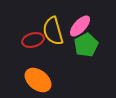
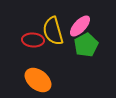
red ellipse: rotated 20 degrees clockwise
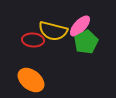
yellow semicircle: rotated 60 degrees counterclockwise
green pentagon: moved 3 px up
orange ellipse: moved 7 px left
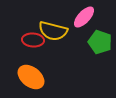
pink ellipse: moved 4 px right, 9 px up
green pentagon: moved 14 px right; rotated 25 degrees counterclockwise
orange ellipse: moved 3 px up
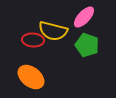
green pentagon: moved 13 px left, 3 px down
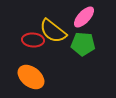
yellow semicircle: rotated 24 degrees clockwise
green pentagon: moved 4 px left, 1 px up; rotated 15 degrees counterclockwise
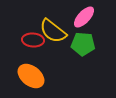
orange ellipse: moved 1 px up
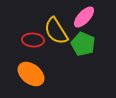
yellow semicircle: moved 3 px right; rotated 20 degrees clockwise
green pentagon: rotated 20 degrees clockwise
orange ellipse: moved 2 px up
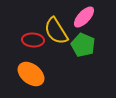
green pentagon: moved 1 px down
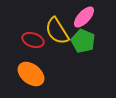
yellow semicircle: moved 1 px right
red ellipse: rotated 15 degrees clockwise
green pentagon: moved 4 px up
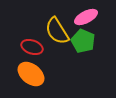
pink ellipse: moved 2 px right; rotated 20 degrees clockwise
red ellipse: moved 1 px left, 7 px down
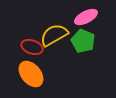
yellow semicircle: moved 3 px left, 4 px down; rotated 92 degrees clockwise
orange ellipse: rotated 12 degrees clockwise
